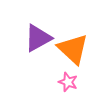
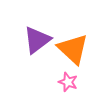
purple triangle: moved 1 px left, 2 px down; rotated 8 degrees counterclockwise
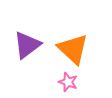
purple triangle: moved 10 px left, 5 px down
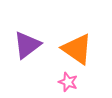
orange triangle: moved 4 px right; rotated 8 degrees counterclockwise
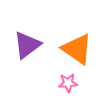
pink star: moved 1 px down; rotated 24 degrees counterclockwise
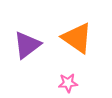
orange triangle: moved 11 px up
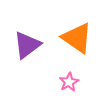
pink star: moved 1 px right, 1 px up; rotated 24 degrees counterclockwise
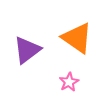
purple triangle: moved 5 px down
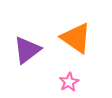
orange triangle: moved 1 px left
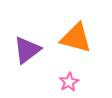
orange triangle: rotated 20 degrees counterclockwise
